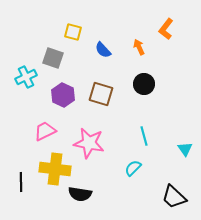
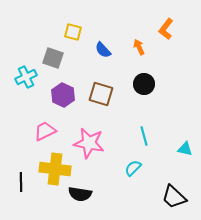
cyan triangle: rotated 42 degrees counterclockwise
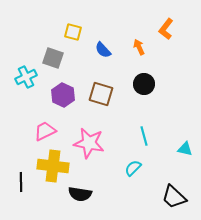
yellow cross: moved 2 px left, 3 px up
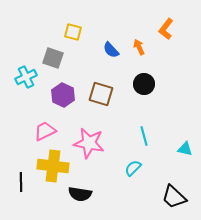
blue semicircle: moved 8 px right
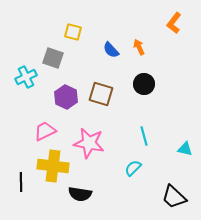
orange L-shape: moved 8 px right, 6 px up
purple hexagon: moved 3 px right, 2 px down
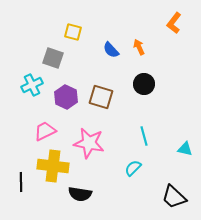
cyan cross: moved 6 px right, 8 px down
brown square: moved 3 px down
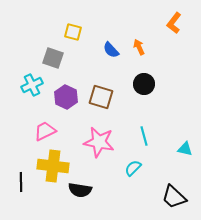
pink star: moved 10 px right, 1 px up
black semicircle: moved 4 px up
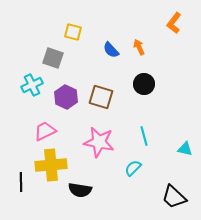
yellow cross: moved 2 px left, 1 px up; rotated 12 degrees counterclockwise
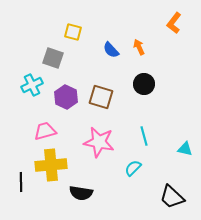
pink trapezoid: rotated 10 degrees clockwise
black semicircle: moved 1 px right, 3 px down
black trapezoid: moved 2 px left
